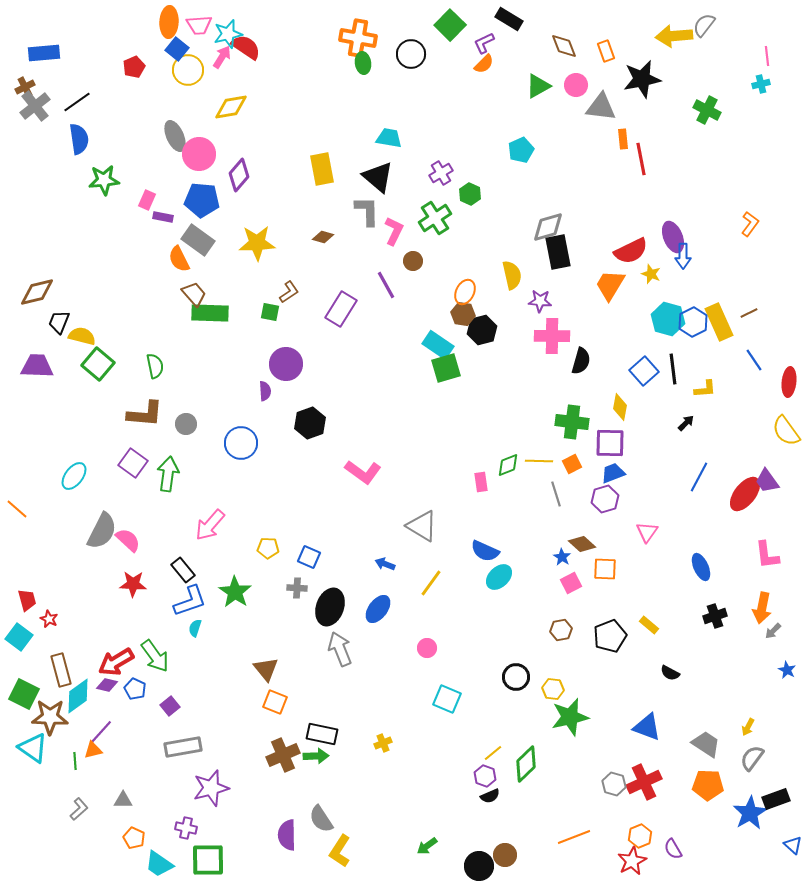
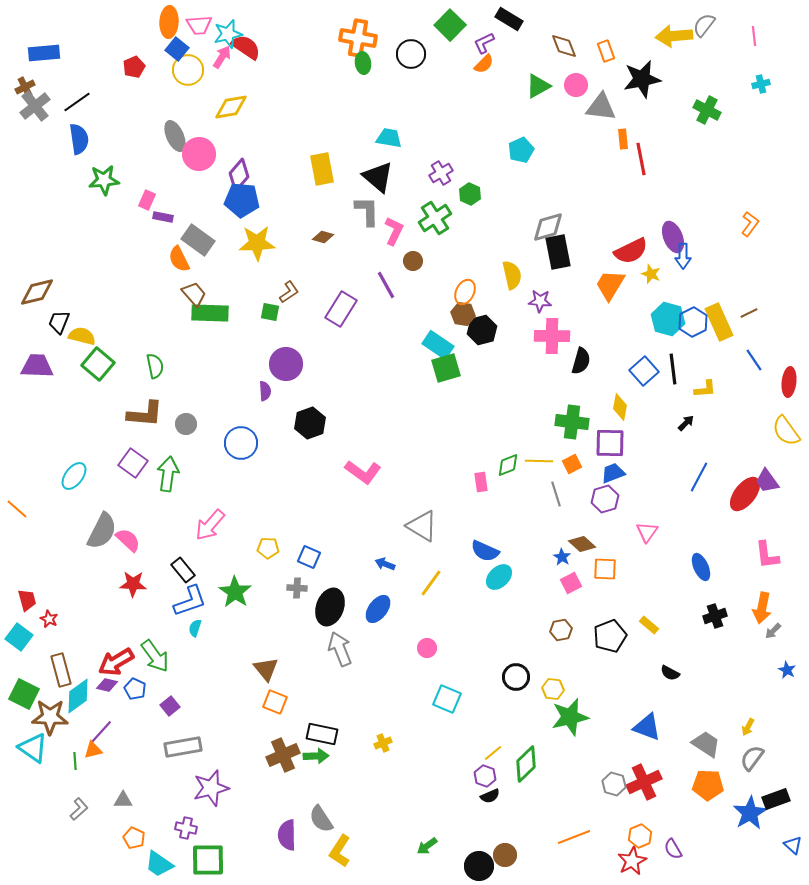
pink line at (767, 56): moved 13 px left, 20 px up
blue pentagon at (202, 200): moved 40 px right
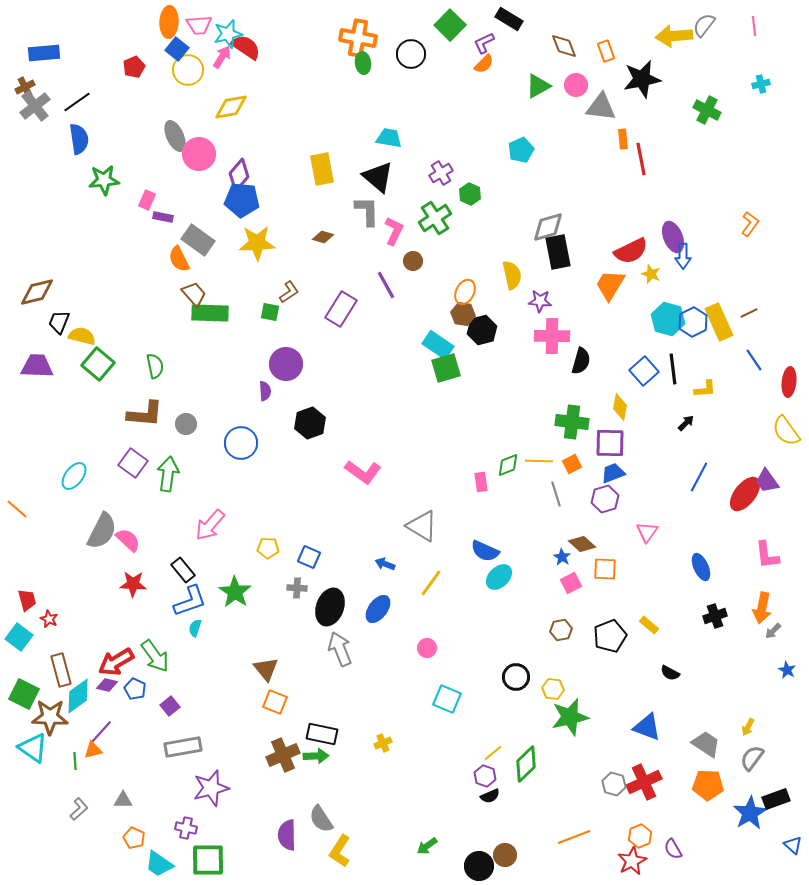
pink line at (754, 36): moved 10 px up
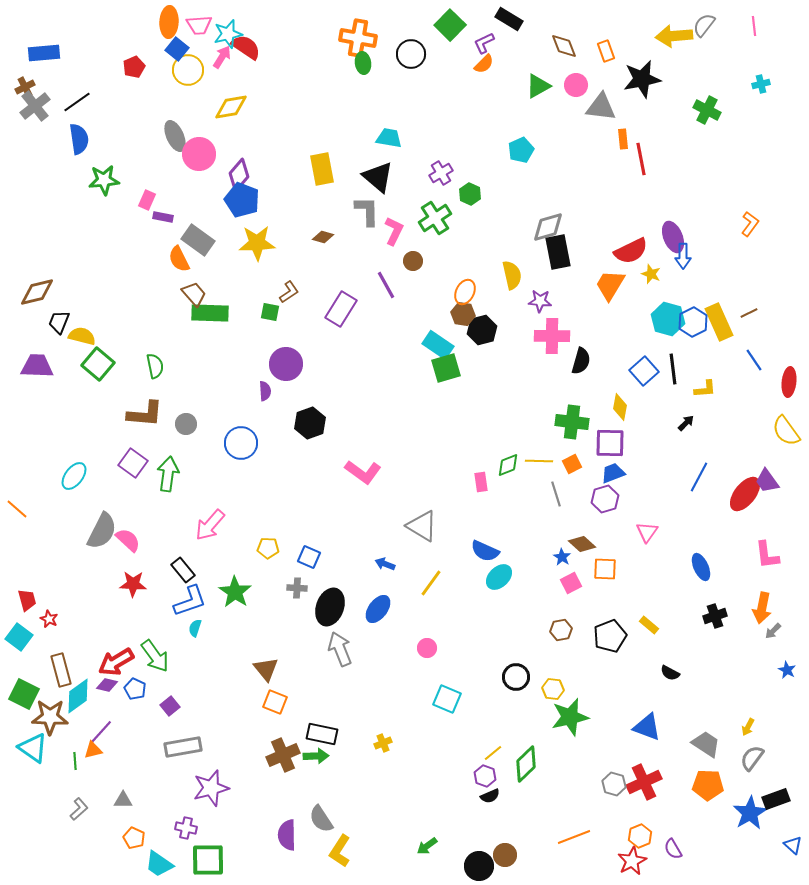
blue pentagon at (242, 200): rotated 16 degrees clockwise
